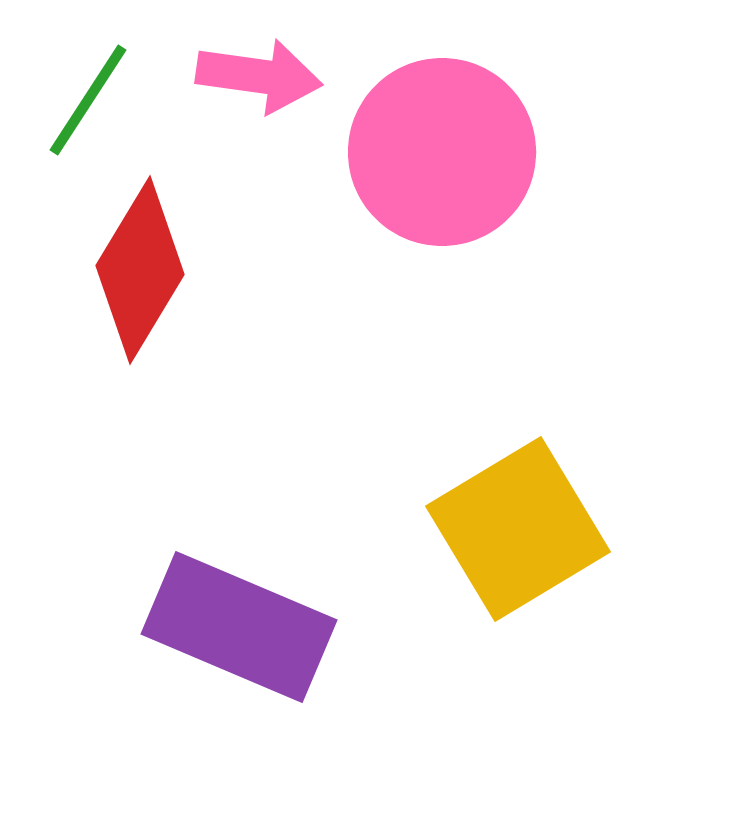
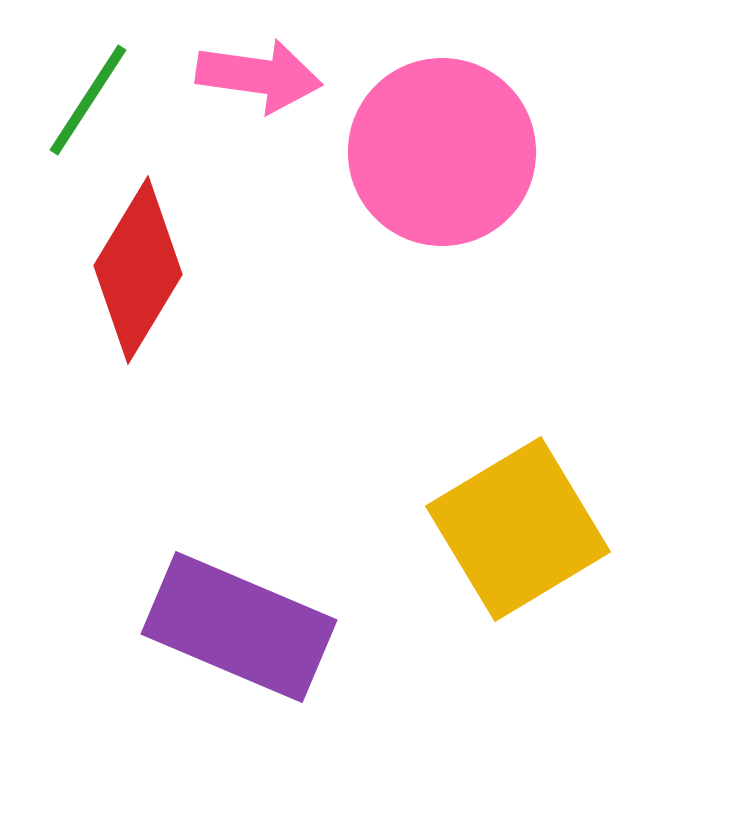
red diamond: moved 2 px left
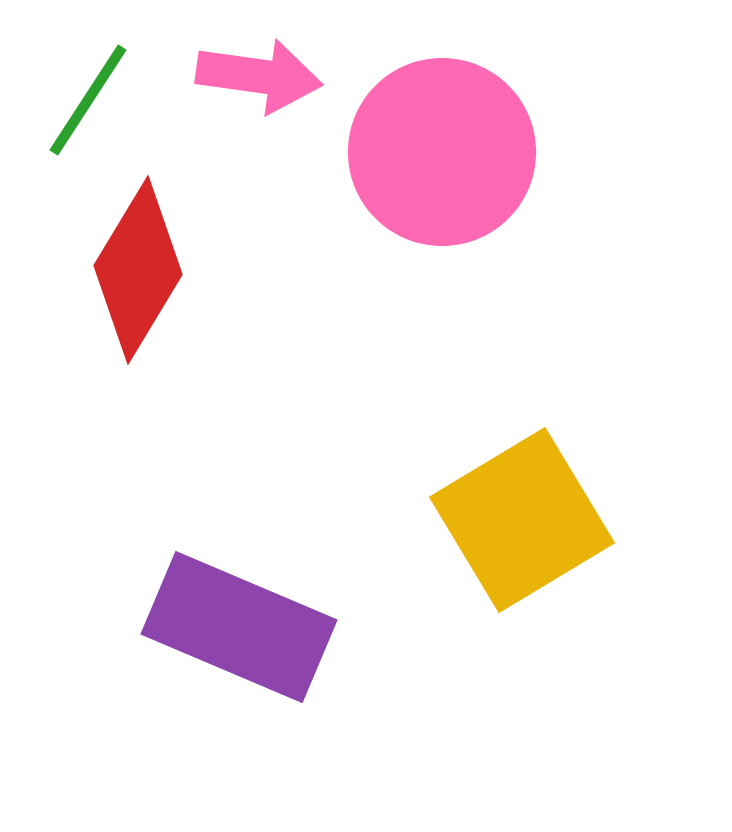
yellow square: moved 4 px right, 9 px up
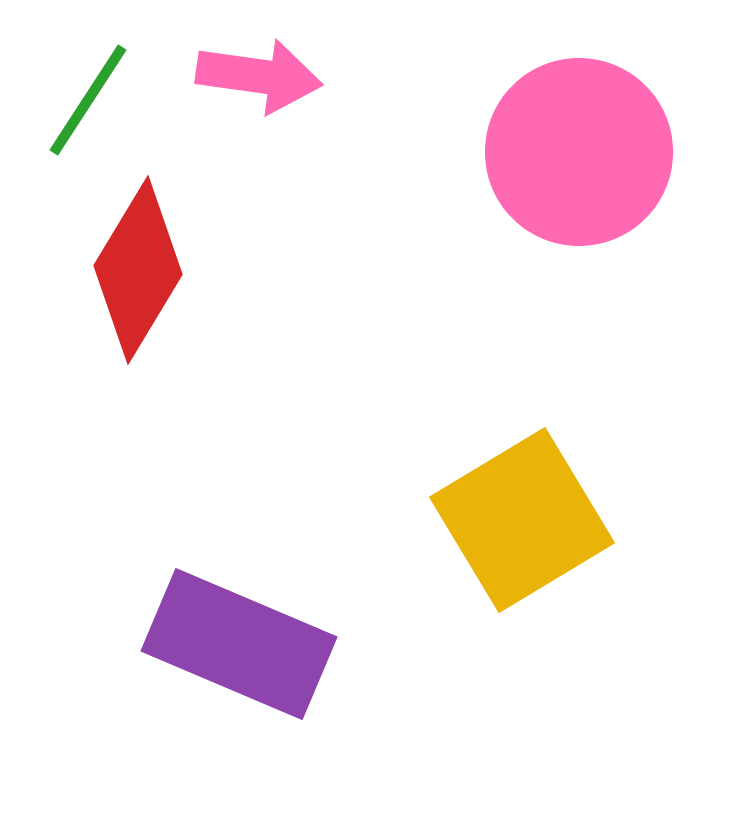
pink circle: moved 137 px right
purple rectangle: moved 17 px down
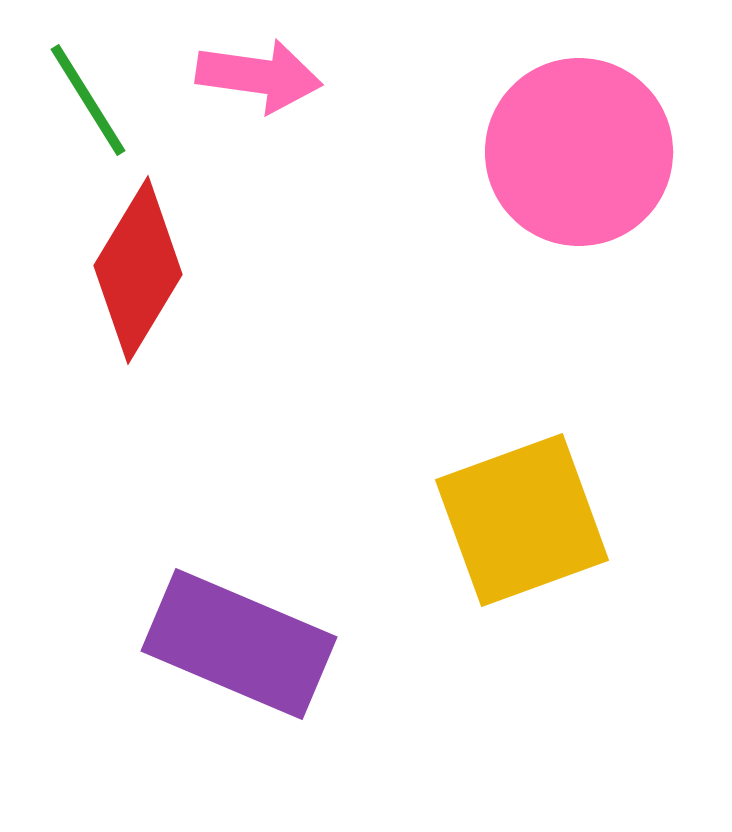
green line: rotated 65 degrees counterclockwise
yellow square: rotated 11 degrees clockwise
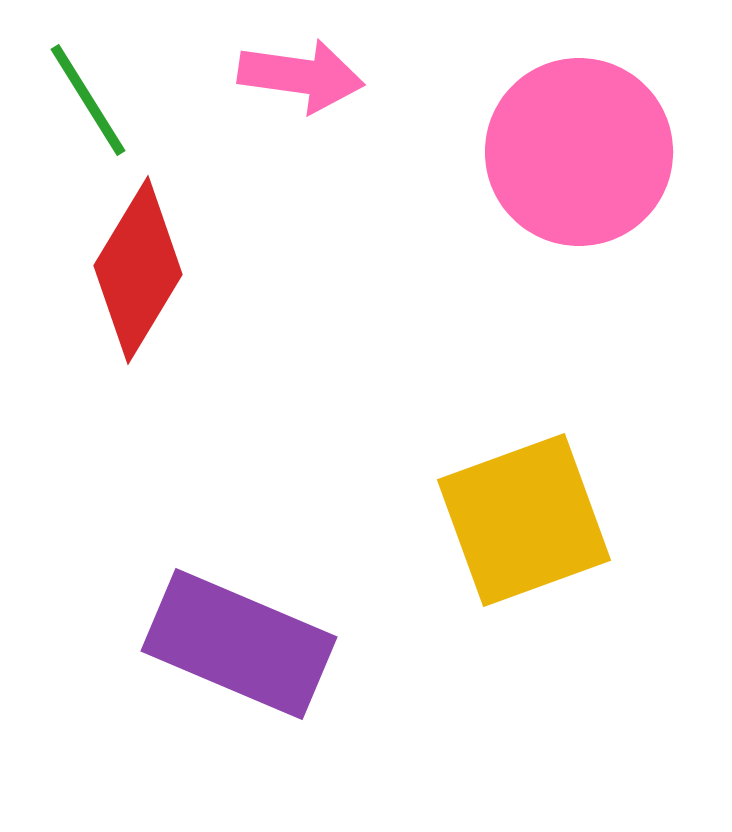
pink arrow: moved 42 px right
yellow square: moved 2 px right
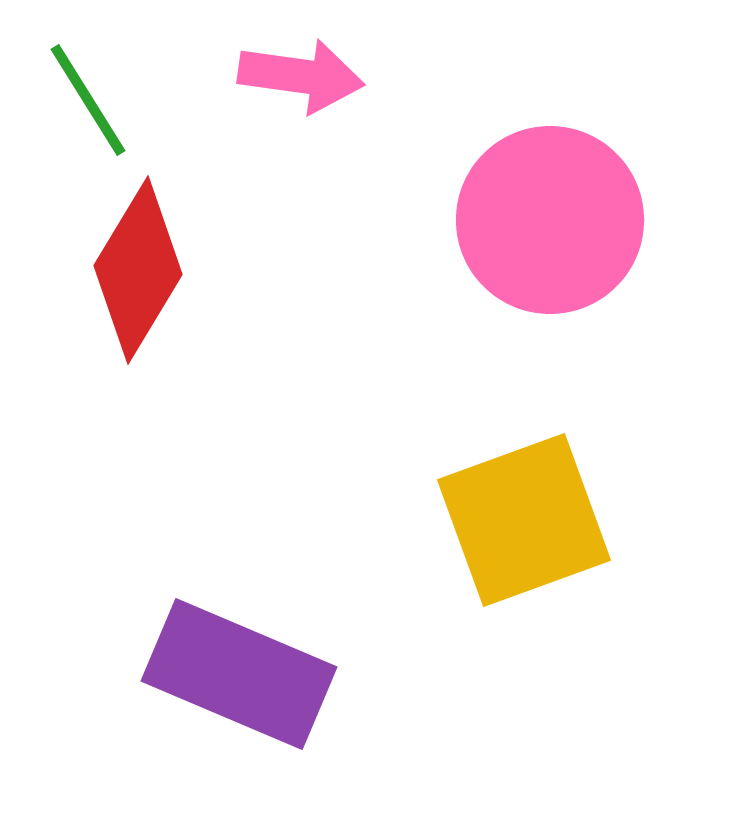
pink circle: moved 29 px left, 68 px down
purple rectangle: moved 30 px down
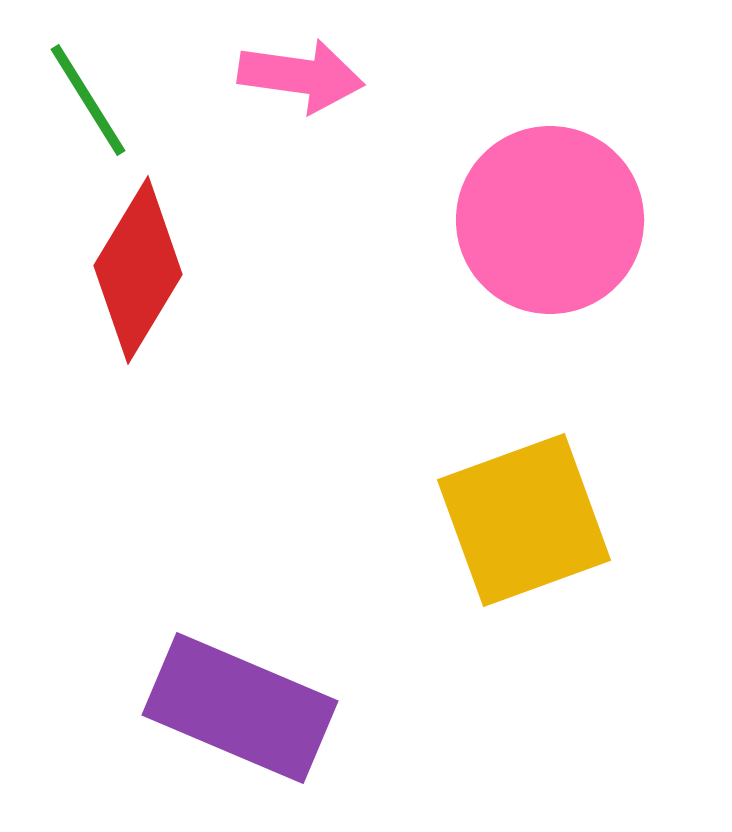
purple rectangle: moved 1 px right, 34 px down
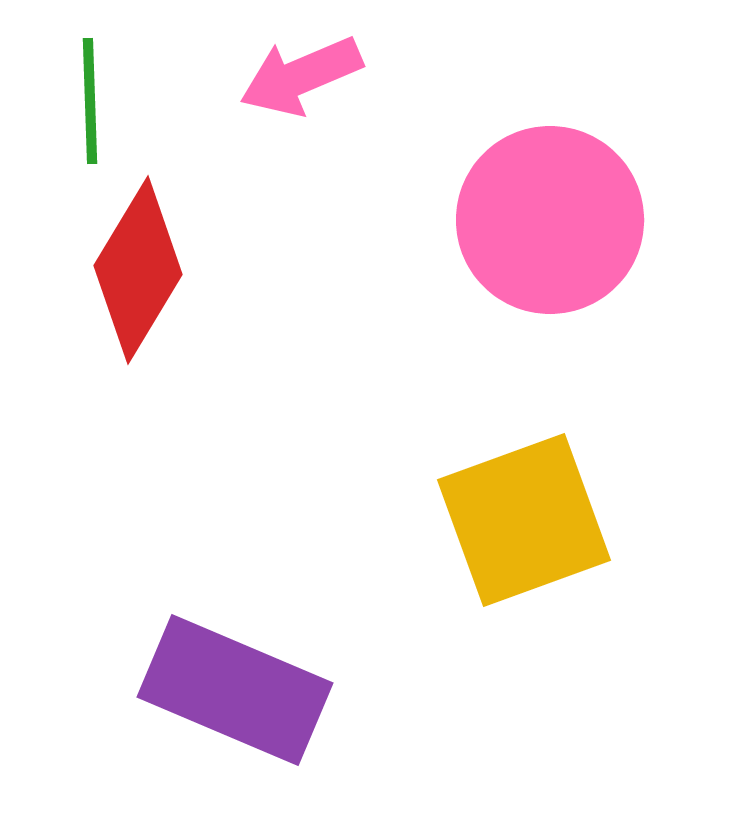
pink arrow: rotated 149 degrees clockwise
green line: moved 2 px right, 1 px down; rotated 30 degrees clockwise
purple rectangle: moved 5 px left, 18 px up
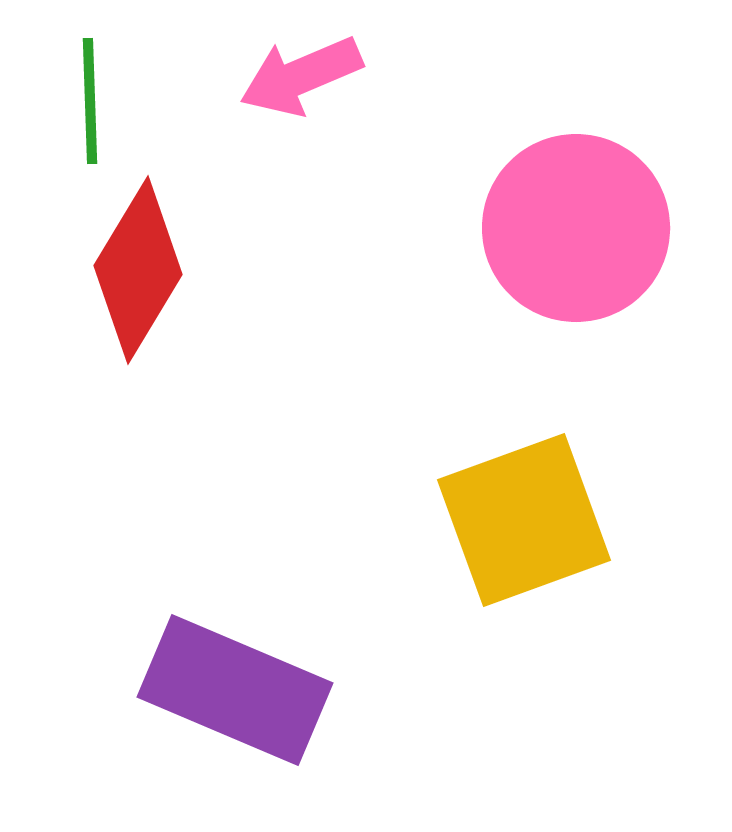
pink circle: moved 26 px right, 8 px down
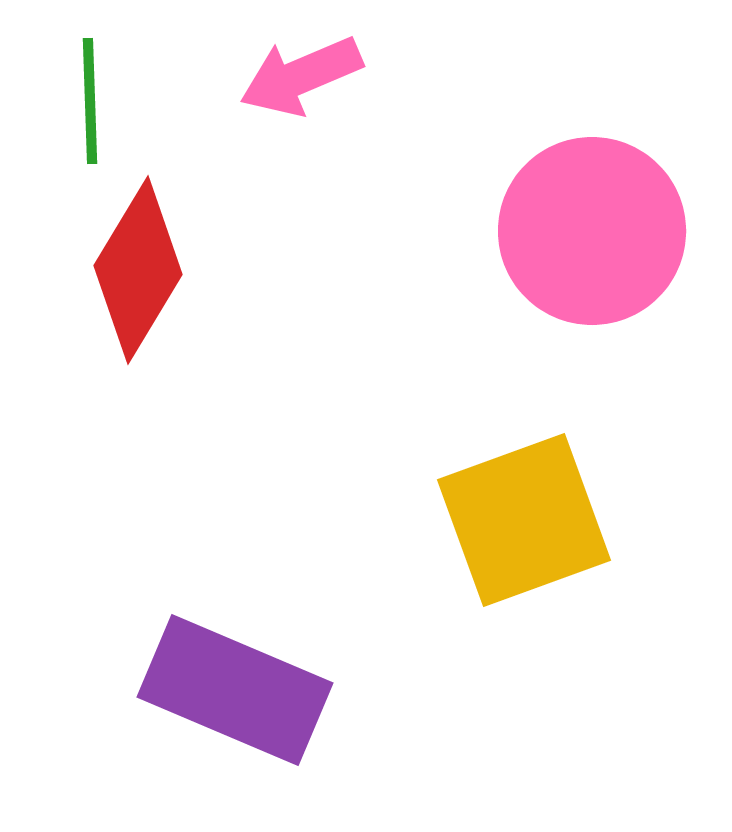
pink circle: moved 16 px right, 3 px down
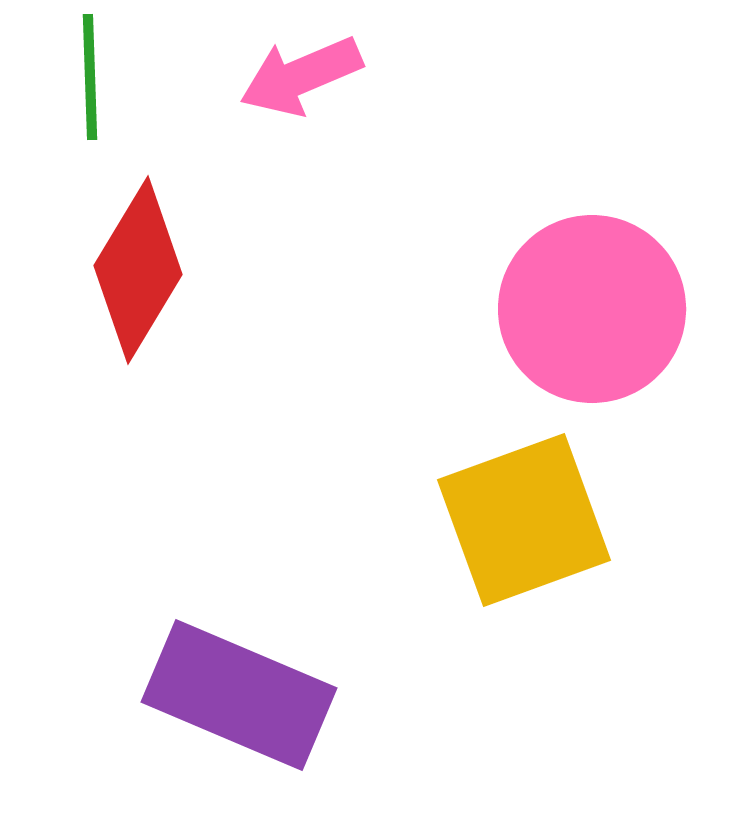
green line: moved 24 px up
pink circle: moved 78 px down
purple rectangle: moved 4 px right, 5 px down
